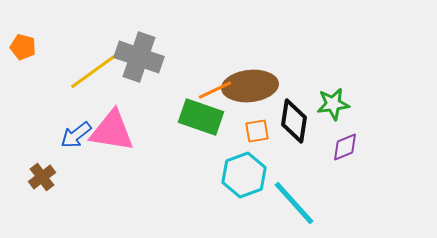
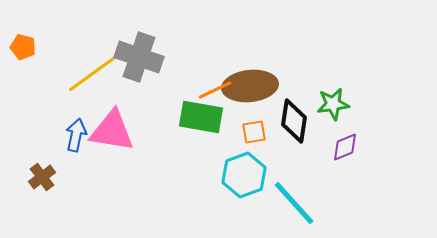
yellow line: moved 2 px left, 3 px down
green rectangle: rotated 9 degrees counterclockwise
orange square: moved 3 px left, 1 px down
blue arrow: rotated 140 degrees clockwise
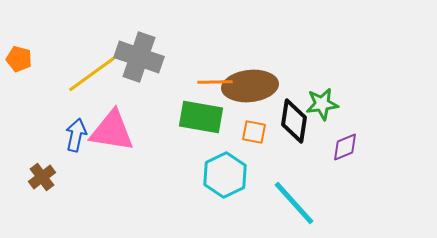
orange pentagon: moved 4 px left, 12 px down
orange line: moved 8 px up; rotated 24 degrees clockwise
green star: moved 11 px left
orange square: rotated 20 degrees clockwise
cyan hexagon: moved 19 px left; rotated 6 degrees counterclockwise
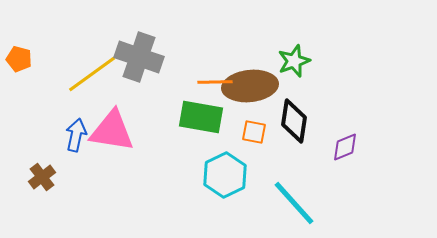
green star: moved 28 px left, 43 px up; rotated 12 degrees counterclockwise
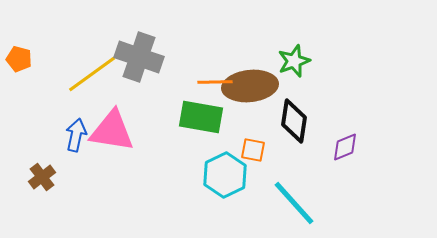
orange square: moved 1 px left, 18 px down
